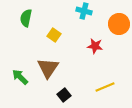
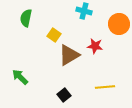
brown triangle: moved 21 px right, 13 px up; rotated 25 degrees clockwise
yellow line: rotated 18 degrees clockwise
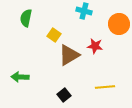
green arrow: rotated 42 degrees counterclockwise
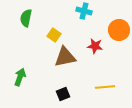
orange circle: moved 6 px down
brown triangle: moved 4 px left, 2 px down; rotated 20 degrees clockwise
green arrow: rotated 108 degrees clockwise
black square: moved 1 px left, 1 px up; rotated 16 degrees clockwise
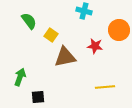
green semicircle: moved 3 px right, 3 px down; rotated 132 degrees clockwise
yellow square: moved 3 px left
black square: moved 25 px left, 3 px down; rotated 16 degrees clockwise
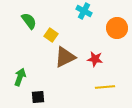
cyan cross: rotated 14 degrees clockwise
orange circle: moved 2 px left, 2 px up
red star: moved 13 px down
brown triangle: rotated 15 degrees counterclockwise
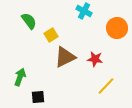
yellow square: rotated 24 degrees clockwise
yellow line: moved 1 px right, 1 px up; rotated 42 degrees counterclockwise
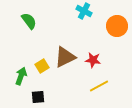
orange circle: moved 2 px up
yellow square: moved 9 px left, 31 px down
red star: moved 2 px left, 1 px down
green arrow: moved 1 px right, 1 px up
yellow line: moved 7 px left; rotated 18 degrees clockwise
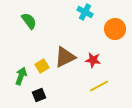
cyan cross: moved 1 px right, 1 px down
orange circle: moved 2 px left, 3 px down
black square: moved 1 px right, 2 px up; rotated 16 degrees counterclockwise
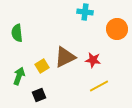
cyan cross: rotated 21 degrees counterclockwise
green semicircle: moved 12 px left, 12 px down; rotated 150 degrees counterclockwise
orange circle: moved 2 px right
green arrow: moved 2 px left
